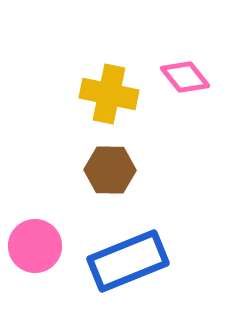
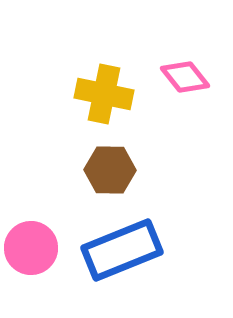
yellow cross: moved 5 px left
pink circle: moved 4 px left, 2 px down
blue rectangle: moved 6 px left, 11 px up
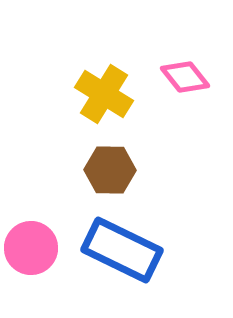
yellow cross: rotated 20 degrees clockwise
blue rectangle: rotated 48 degrees clockwise
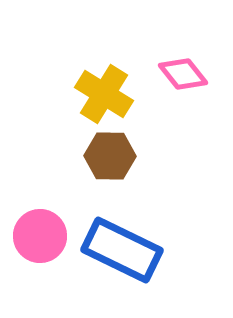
pink diamond: moved 2 px left, 3 px up
brown hexagon: moved 14 px up
pink circle: moved 9 px right, 12 px up
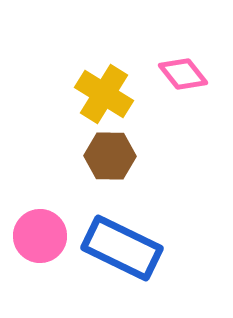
blue rectangle: moved 2 px up
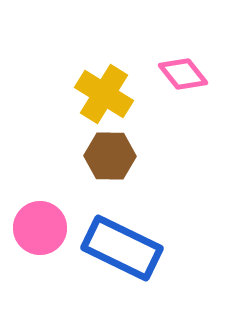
pink circle: moved 8 px up
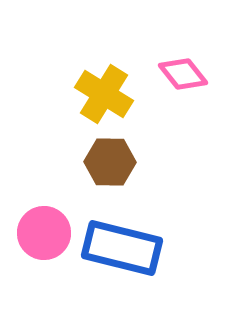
brown hexagon: moved 6 px down
pink circle: moved 4 px right, 5 px down
blue rectangle: rotated 12 degrees counterclockwise
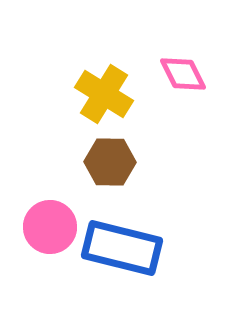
pink diamond: rotated 12 degrees clockwise
pink circle: moved 6 px right, 6 px up
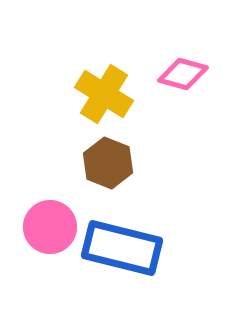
pink diamond: rotated 48 degrees counterclockwise
brown hexagon: moved 2 px left, 1 px down; rotated 21 degrees clockwise
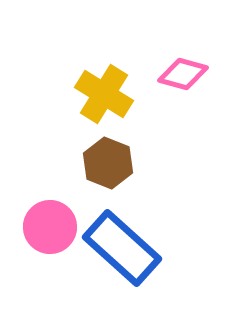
blue rectangle: rotated 28 degrees clockwise
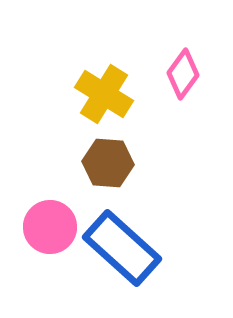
pink diamond: rotated 69 degrees counterclockwise
brown hexagon: rotated 18 degrees counterclockwise
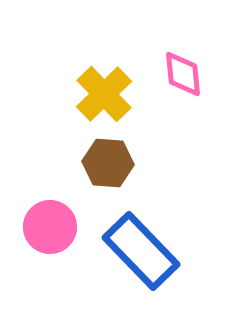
pink diamond: rotated 42 degrees counterclockwise
yellow cross: rotated 14 degrees clockwise
blue rectangle: moved 19 px right, 3 px down; rotated 4 degrees clockwise
